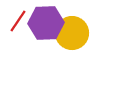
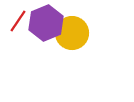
purple hexagon: rotated 20 degrees counterclockwise
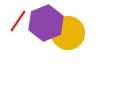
yellow circle: moved 4 px left
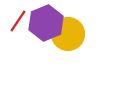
yellow circle: moved 1 px down
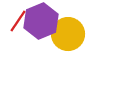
purple hexagon: moved 5 px left, 2 px up
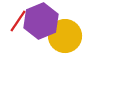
yellow circle: moved 3 px left, 2 px down
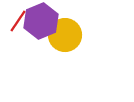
yellow circle: moved 1 px up
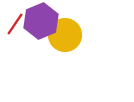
red line: moved 3 px left, 3 px down
